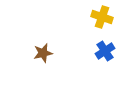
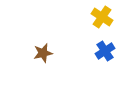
yellow cross: rotated 15 degrees clockwise
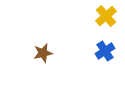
yellow cross: moved 4 px right, 1 px up; rotated 15 degrees clockwise
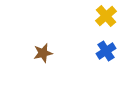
blue cross: moved 1 px right
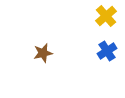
blue cross: moved 1 px right
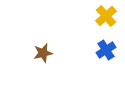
blue cross: moved 1 px left, 1 px up
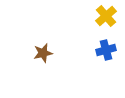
blue cross: rotated 18 degrees clockwise
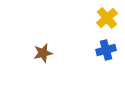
yellow cross: moved 1 px right, 2 px down
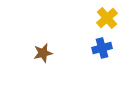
blue cross: moved 4 px left, 2 px up
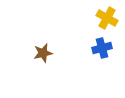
yellow cross: rotated 20 degrees counterclockwise
